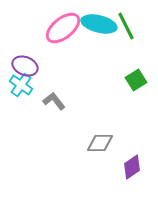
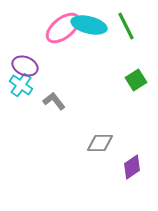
cyan ellipse: moved 10 px left, 1 px down
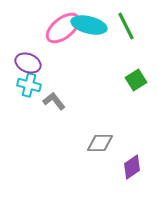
purple ellipse: moved 3 px right, 3 px up
cyan cross: moved 8 px right; rotated 20 degrees counterclockwise
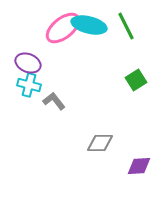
purple diamond: moved 7 px right, 1 px up; rotated 30 degrees clockwise
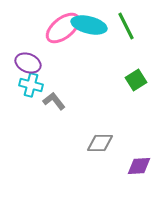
cyan cross: moved 2 px right
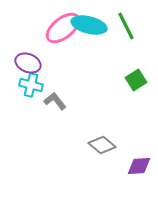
gray L-shape: moved 1 px right
gray diamond: moved 2 px right, 2 px down; rotated 40 degrees clockwise
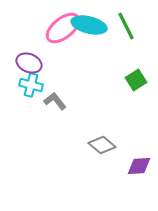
purple ellipse: moved 1 px right
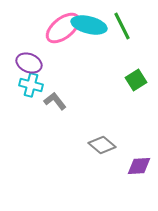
green line: moved 4 px left
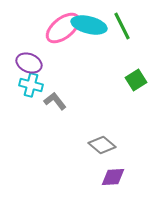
purple diamond: moved 26 px left, 11 px down
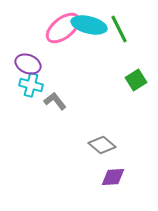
green line: moved 3 px left, 3 px down
purple ellipse: moved 1 px left, 1 px down
